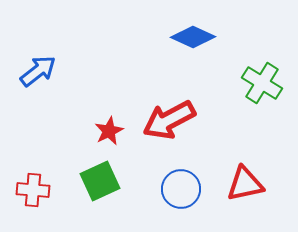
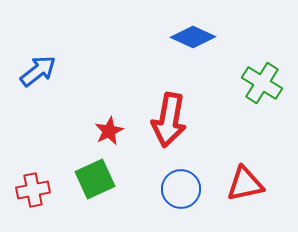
red arrow: rotated 52 degrees counterclockwise
green square: moved 5 px left, 2 px up
red cross: rotated 16 degrees counterclockwise
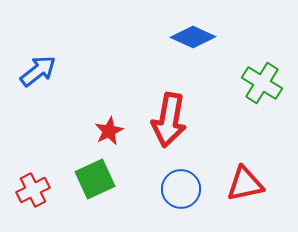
red cross: rotated 16 degrees counterclockwise
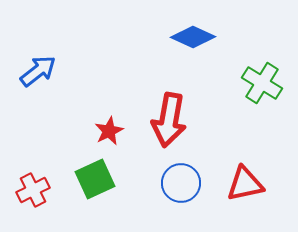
blue circle: moved 6 px up
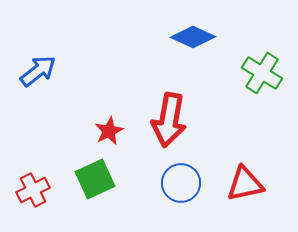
green cross: moved 10 px up
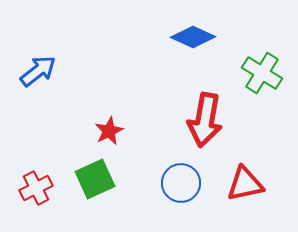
red arrow: moved 36 px right
red cross: moved 3 px right, 2 px up
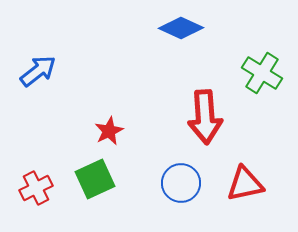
blue diamond: moved 12 px left, 9 px up
red arrow: moved 3 px up; rotated 14 degrees counterclockwise
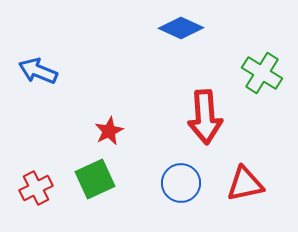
blue arrow: rotated 120 degrees counterclockwise
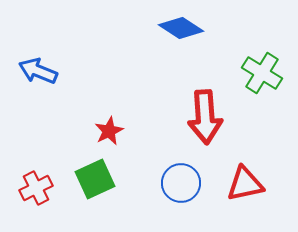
blue diamond: rotated 9 degrees clockwise
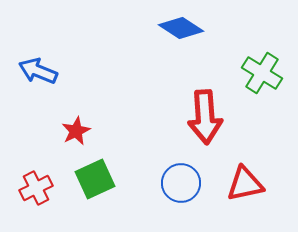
red star: moved 33 px left
